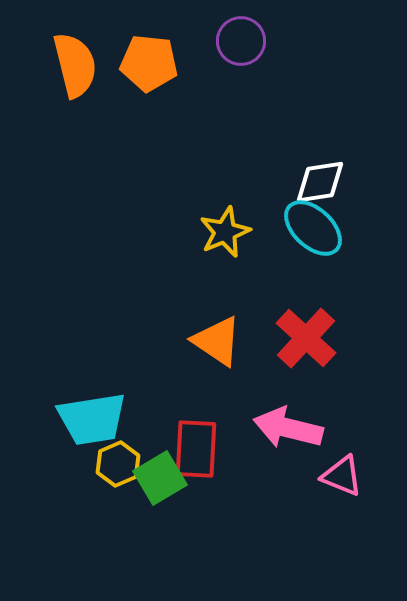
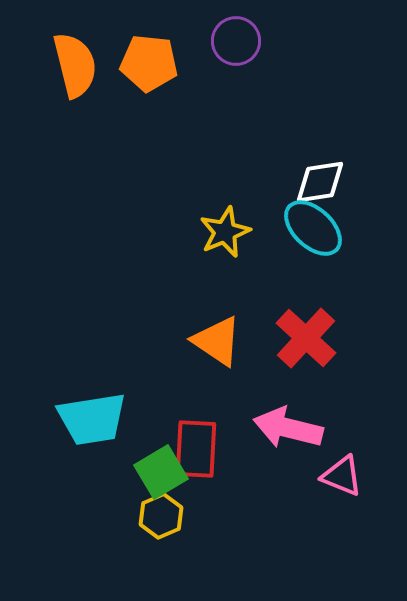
purple circle: moved 5 px left
yellow hexagon: moved 43 px right, 52 px down
green square: moved 1 px right, 6 px up
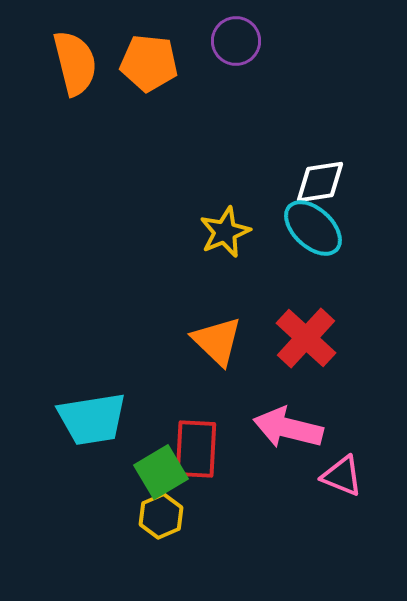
orange semicircle: moved 2 px up
orange triangle: rotated 10 degrees clockwise
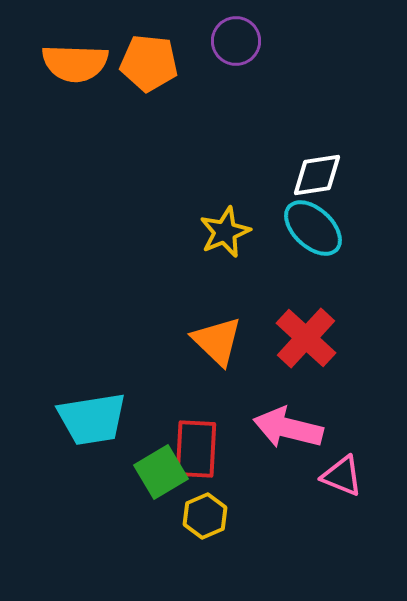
orange semicircle: rotated 106 degrees clockwise
white diamond: moved 3 px left, 7 px up
yellow hexagon: moved 44 px right
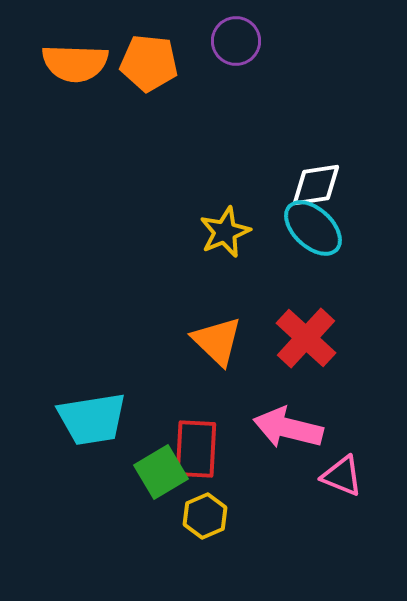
white diamond: moved 1 px left, 10 px down
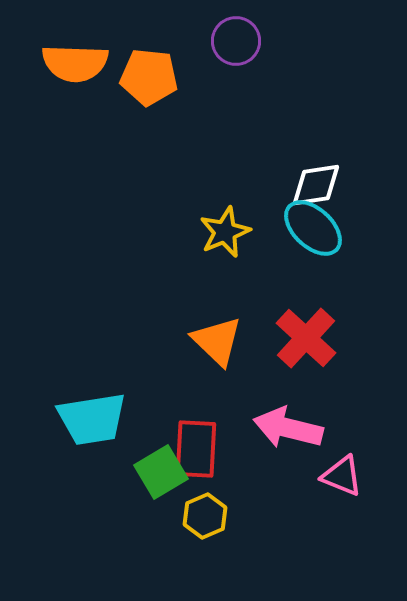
orange pentagon: moved 14 px down
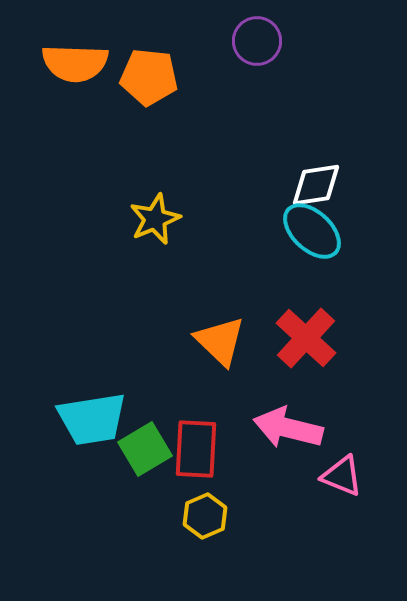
purple circle: moved 21 px right
cyan ellipse: moved 1 px left, 3 px down
yellow star: moved 70 px left, 13 px up
orange triangle: moved 3 px right
green square: moved 16 px left, 23 px up
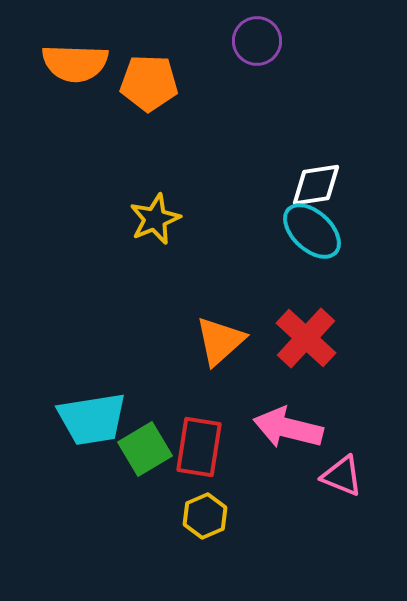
orange pentagon: moved 6 px down; rotated 4 degrees counterclockwise
orange triangle: rotated 34 degrees clockwise
red rectangle: moved 3 px right, 2 px up; rotated 6 degrees clockwise
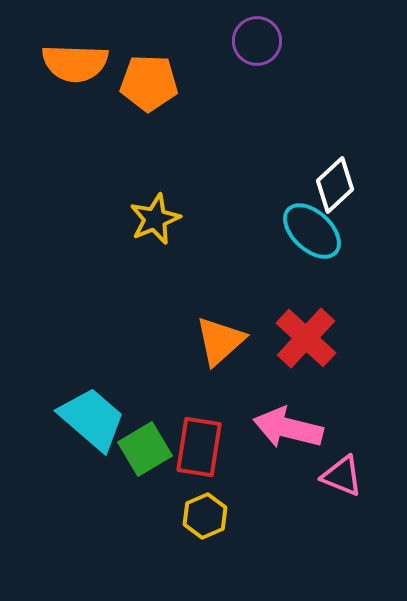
white diamond: moved 19 px right; rotated 34 degrees counterclockwise
cyan trapezoid: rotated 130 degrees counterclockwise
